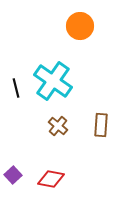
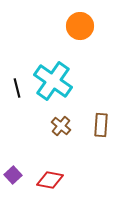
black line: moved 1 px right
brown cross: moved 3 px right
red diamond: moved 1 px left, 1 px down
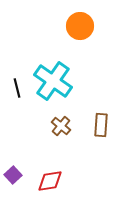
red diamond: moved 1 px down; rotated 20 degrees counterclockwise
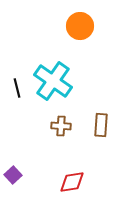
brown cross: rotated 36 degrees counterclockwise
red diamond: moved 22 px right, 1 px down
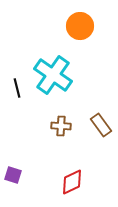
cyan cross: moved 6 px up
brown rectangle: rotated 40 degrees counterclockwise
purple square: rotated 30 degrees counterclockwise
red diamond: rotated 16 degrees counterclockwise
